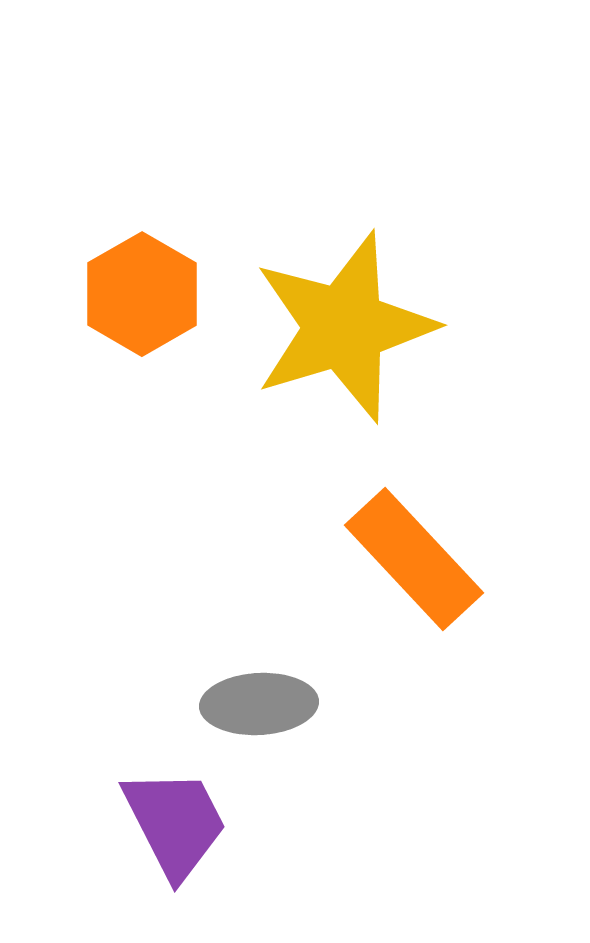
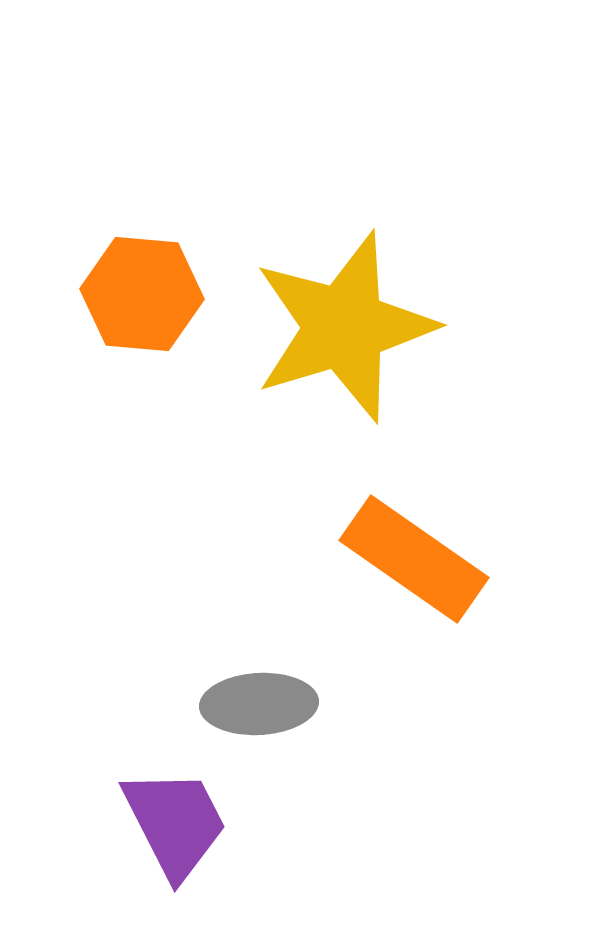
orange hexagon: rotated 25 degrees counterclockwise
orange rectangle: rotated 12 degrees counterclockwise
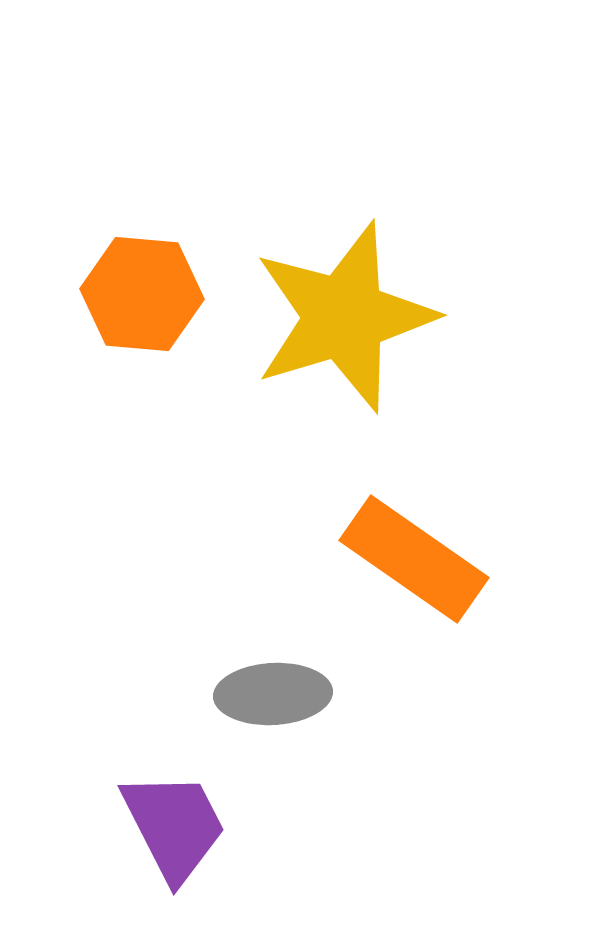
yellow star: moved 10 px up
gray ellipse: moved 14 px right, 10 px up
purple trapezoid: moved 1 px left, 3 px down
